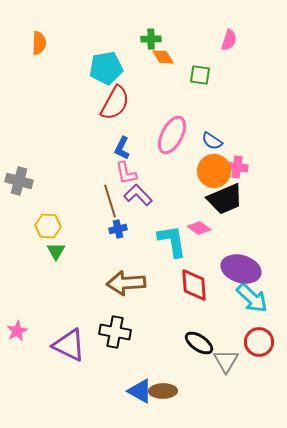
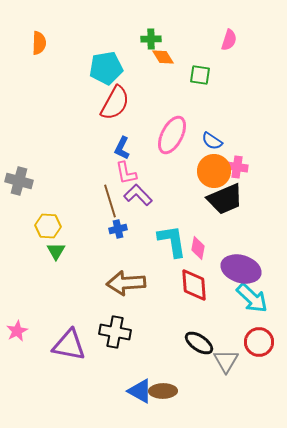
pink diamond: moved 1 px left, 20 px down; rotated 65 degrees clockwise
purple triangle: rotated 15 degrees counterclockwise
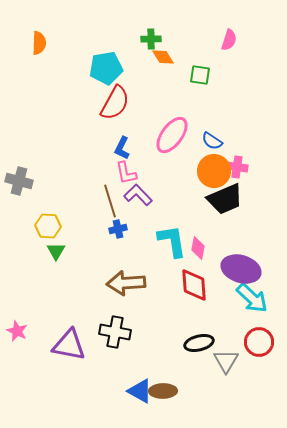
pink ellipse: rotated 9 degrees clockwise
pink star: rotated 20 degrees counterclockwise
black ellipse: rotated 48 degrees counterclockwise
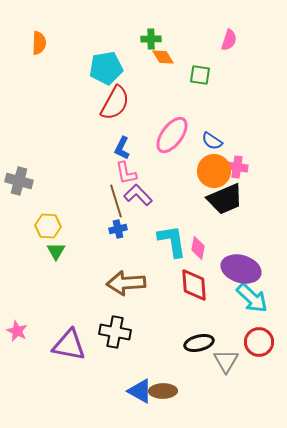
brown line: moved 6 px right
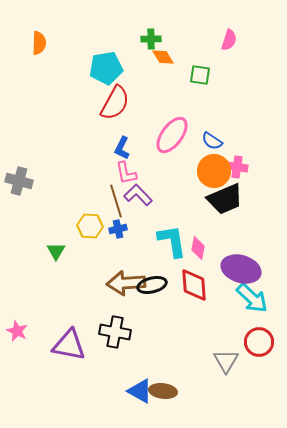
yellow hexagon: moved 42 px right
black ellipse: moved 47 px left, 58 px up
brown ellipse: rotated 8 degrees clockwise
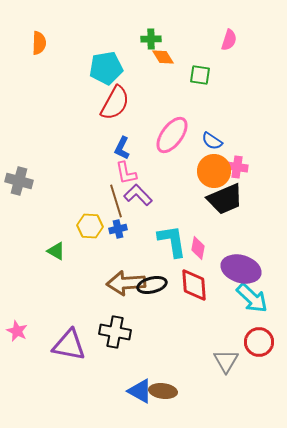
green triangle: rotated 30 degrees counterclockwise
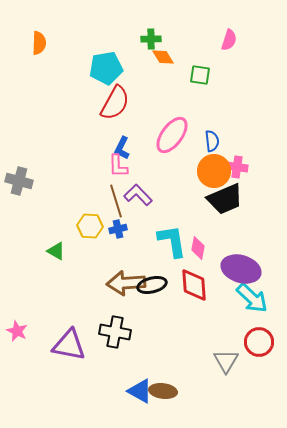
blue semicircle: rotated 130 degrees counterclockwise
pink L-shape: moved 8 px left, 7 px up; rotated 10 degrees clockwise
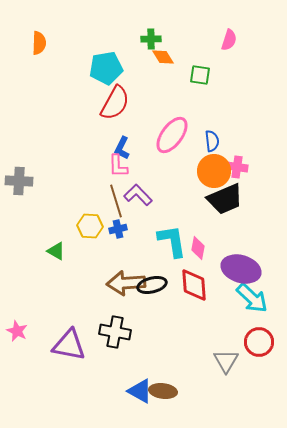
gray cross: rotated 12 degrees counterclockwise
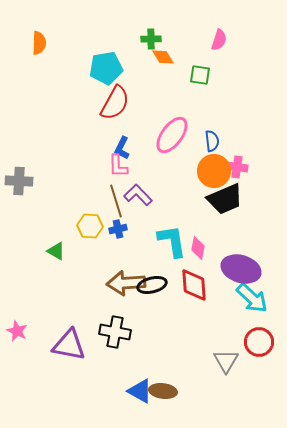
pink semicircle: moved 10 px left
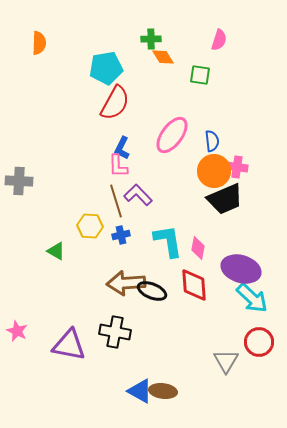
blue cross: moved 3 px right, 6 px down
cyan L-shape: moved 4 px left
black ellipse: moved 6 px down; rotated 36 degrees clockwise
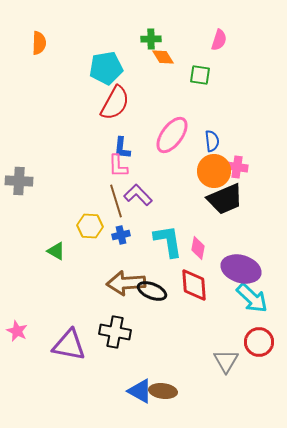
blue L-shape: rotated 20 degrees counterclockwise
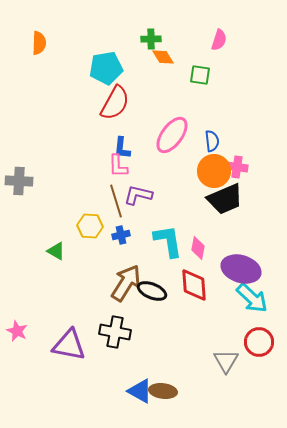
purple L-shape: rotated 32 degrees counterclockwise
brown arrow: rotated 126 degrees clockwise
